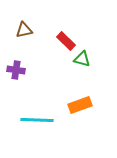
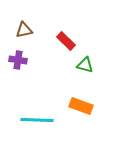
green triangle: moved 3 px right, 6 px down
purple cross: moved 2 px right, 10 px up
orange rectangle: moved 1 px right, 1 px down; rotated 40 degrees clockwise
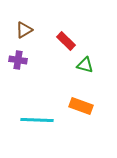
brown triangle: rotated 18 degrees counterclockwise
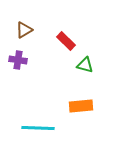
orange rectangle: rotated 25 degrees counterclockwise
cyan line: moved 1 px right, 8 px down
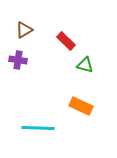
orange rectangle: rotated 30 degrees clockwise
